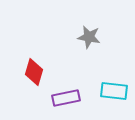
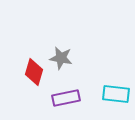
gray star: moved 28 px left, 21 px down
cyan rectangle: moved 2 px right, 3 px down
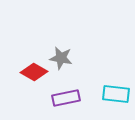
red diamond: rotated 76 degrees counterclockwise
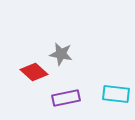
gray star: moved 4 px up
red diamond: rotated 12 degrees clockwise
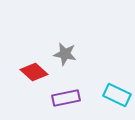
gray star: moved 4 px right
cyan rectangle: moved 1 px right, 1 px down; rotated 20 degrees clockwise
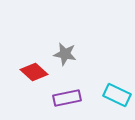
purple rectangle: moved 1 px right
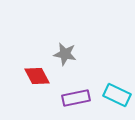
red diamond: moved 3 px right, 4 px down; rotated 20 degrees clockwise
purple rectangle: moved 9 px right
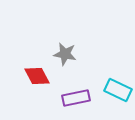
cyan rectangle: moved 1 px right, 5 px up
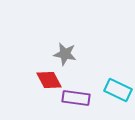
red diamond: moved 12 px right, 4 px down
purple rectangle: rotated 20 degrees clockwise
